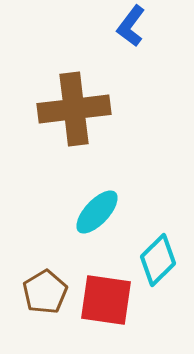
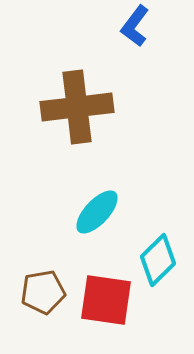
blue L-shape: moved 4 px right
brown cross: moved 3 px right, 2 px up
brown pentagon: moved 2 px left; rotated 21 degrees clockwise
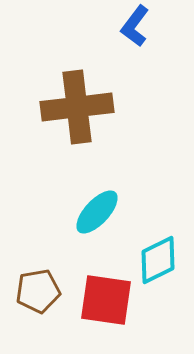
cyan diamond: rotated 18 degrees clockwise
brown pentagon: moved 5 px left, 1 px up
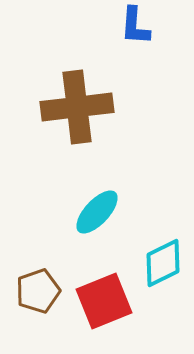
blue L-shape: rotated 33 degrees counterclockwise
cyan diamond: moved 5 px right, 3 px down
brown pentagon: rotated 9 degrees counterclockwise
red square: moved 2 px left, 1 px down; rotated 30 degrees counterclockwise
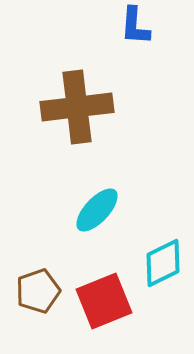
cyan ellipse: moved 2 px up
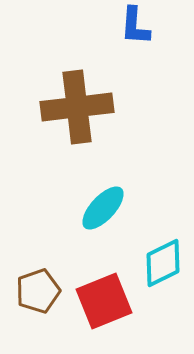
cyan ellipse: moved 6 px right, 2 px up
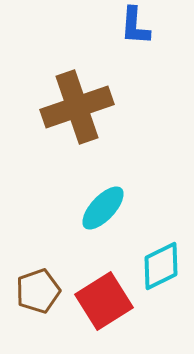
brown cross: rotated 12 degrees counterclockwise
cyan diamond: moved 2 px left, 3 px down
red square: rotated 10 degrees counterclockwise
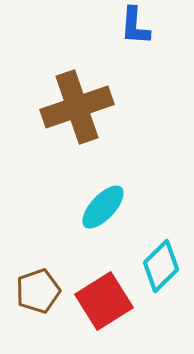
cyan ellipse: moved 1 px up
cyan diamond: rotated 18 degrees counterclockwise
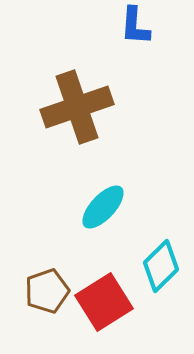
brown pentagon: moved 9 px right
red square: moved 1 px down
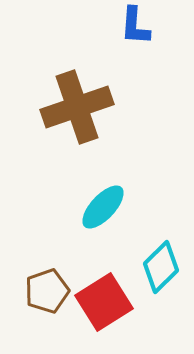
cyan diamond: moved 1 px down
